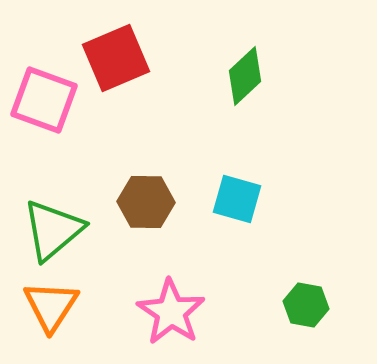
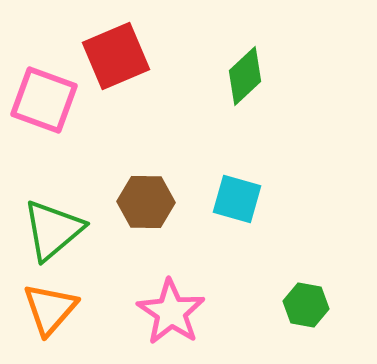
red square: moved 2 px up
orange triangle: moved 1 px left, 3 px down; rotated 8 degrees clockwise
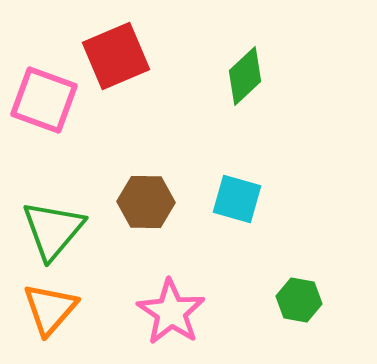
green triangle: rotated 10 degrees counterclockwise
green hexagon: moved 7 px left, 5 px up
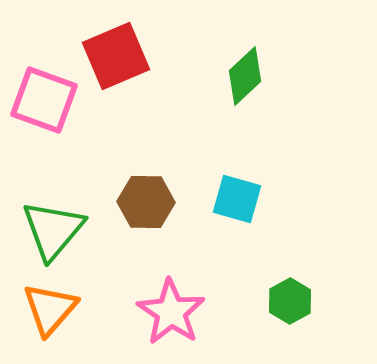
green hexagon: moved 9 px left, 1 px down; rotated 21 degrees clockwise
